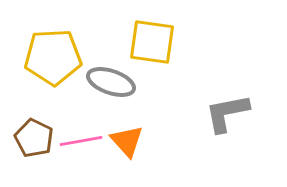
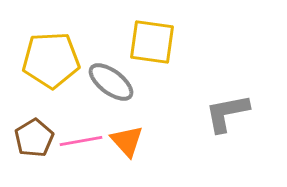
yellow pentagon: moved 2 px left, 3 px down
gray ellipse: rotated 18 degrees clockwise
brown pentagon: rotated 15 degrees clockwise
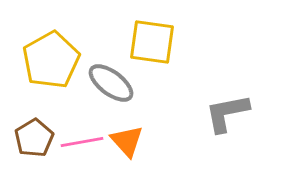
yellow pentagon: rotated 26 degrees counterclockwise
gray ellipse: moved 1 px down
pink line: moved 1 px right, 1 px down
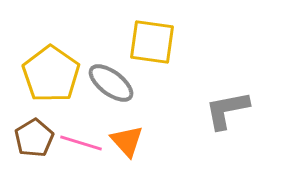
yellow pentagon: moved 14 px down; rotated 8 degrees counterclockwise
gray L-shape: moved 3 px up
pink line: moved 1 px left, 1 px down; rotated 27 degrees clockwise
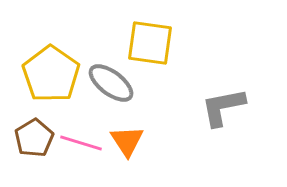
yellow square: moved 2 px left, 1 px down
gray L-shape: moved 4 px left, 3 px up
orange triangle: rotated 9 degrees clockwise
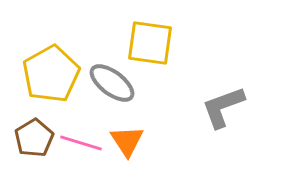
yellow pentagon: rotated 8 degrees clockwise
gray ellipse: moved 1 px right
gray L-shape: rotated 9 degrees counterclockwise
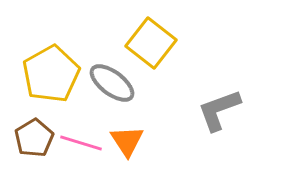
yellow square: moved 1 px right; rotated 30 degrees clockwise
gray L-shape: moved 4 px left, 3 px down
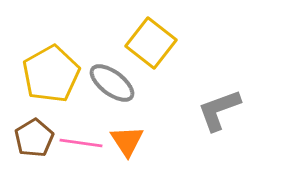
pink line: rotated 9 degrees counterclockwise
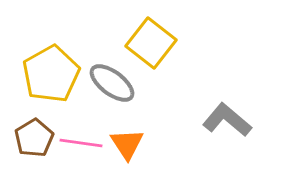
gray L-shape: moved 8 px right, 10 px down; rotated 60 degrees clockwise
orange triangle: moved 3 px down
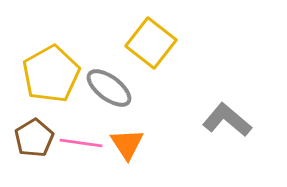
gray ellipse: moved 3 px left, 5 px down
